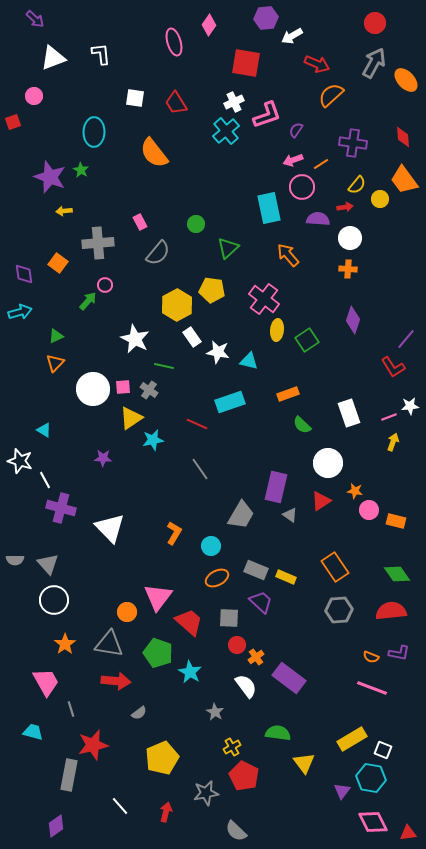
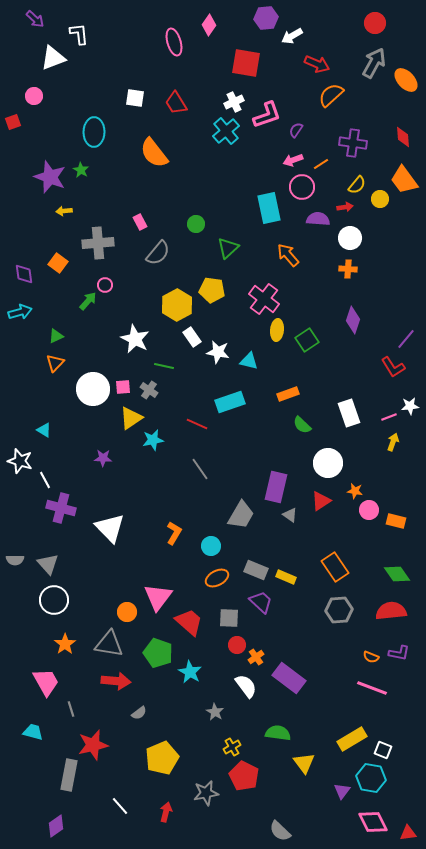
white L-shape at (101, 54): moved 22 px left, 20 px up
gray semicircle at (236, 831): moved 44 px right
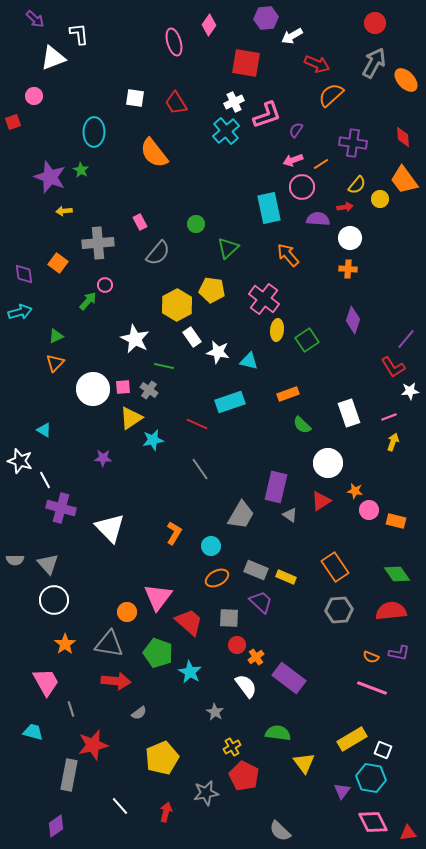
white star at (410, 406): moved 15 px up
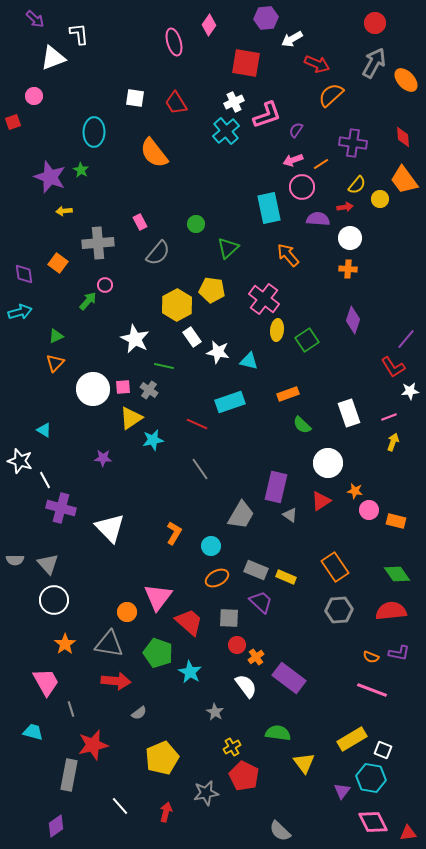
white arrow at (292, 36): moved 3 px down
pink line at (372, 688): moved 2 px down
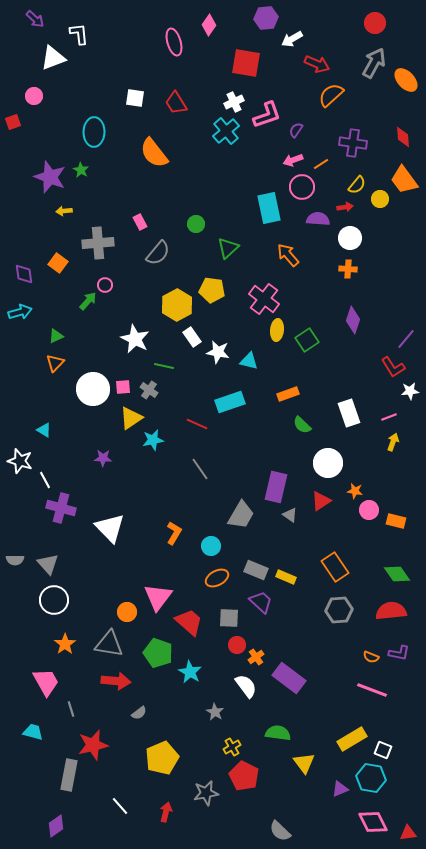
purple triangle at (342, 791): moved 2 px left, 2 px up; rotated 30 degrees clockwise
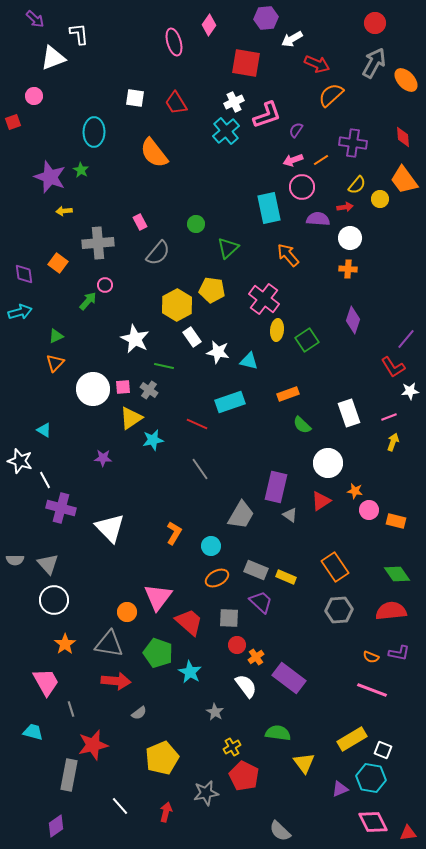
orange line at (321, 164): moved 4 px up
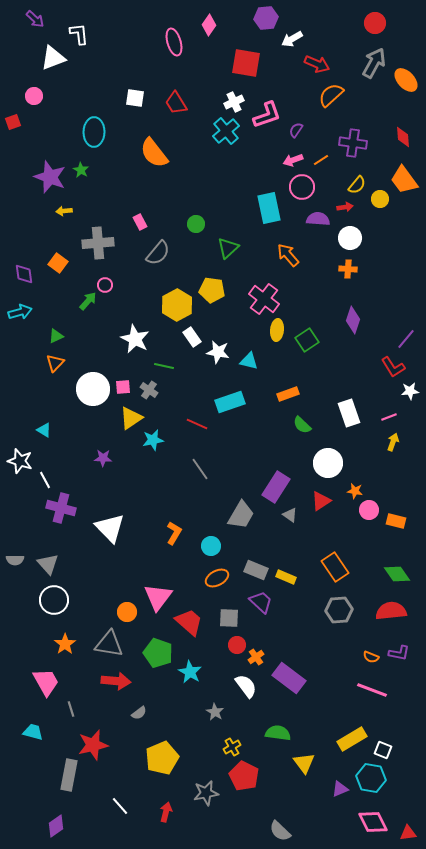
purple rectangle at (276, 487): rotated 20 degrees clockwise
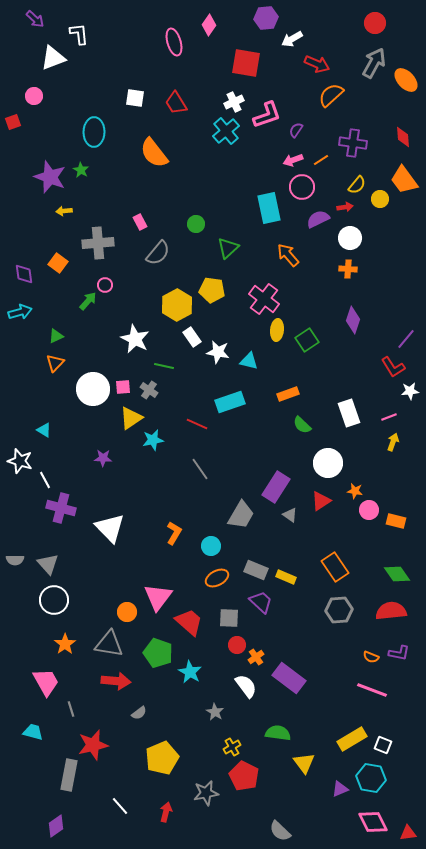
purple semicircle at (318, 219): rotated 30 degrees counterclockwise
white square at (383, 750): moved 5 px up
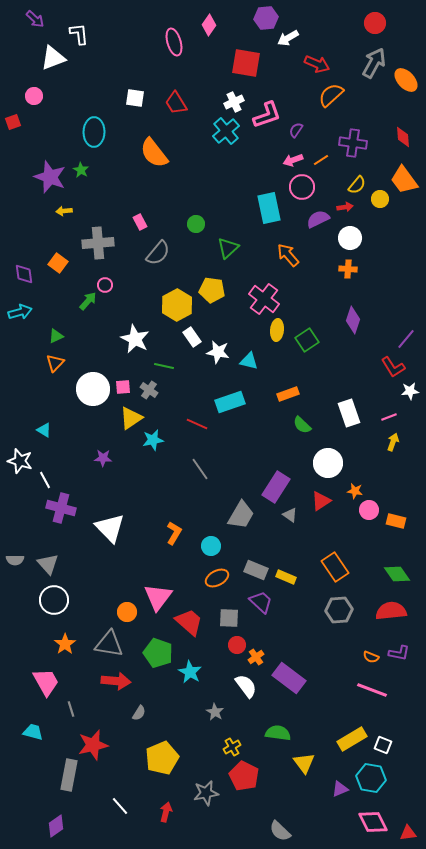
white arrow at (292, 39): moved 4 px left, 1 px up
gray semicircle at (139, 713): rotated 21 degrees counterclockwise
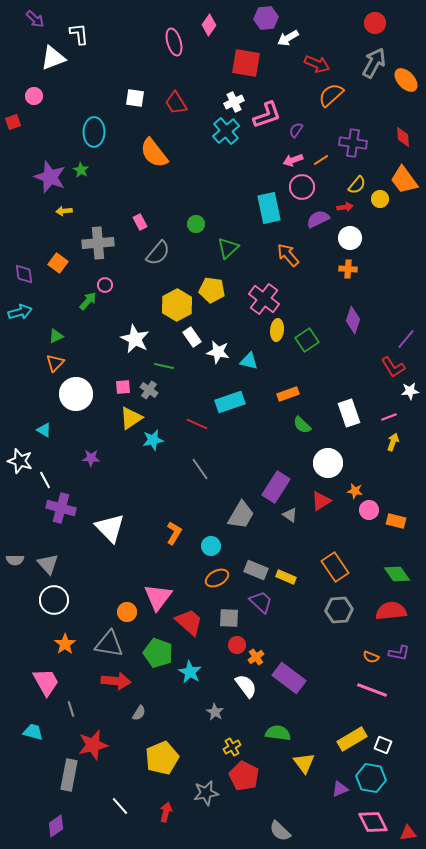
white circle at (93, 389): moved 17 px left, 5 px down
purple star at (103, 458): moved 12 px left
